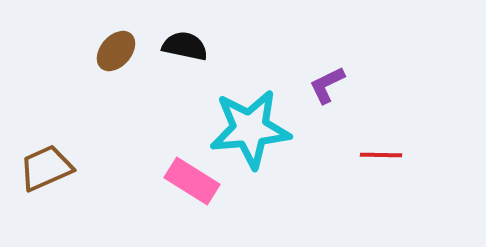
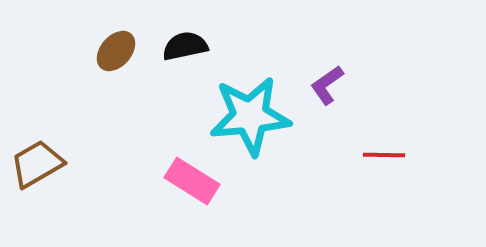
black semicircle: rotated 24 degrees counterclockwise
purple L-shape: rotated 9 degrees counterclockwise
cyan star: moved 13 px up
red line: moved 3 px right
brown trapezoid: moved 9 px left, 4 px up; rotated 6 degrees counterclockwise
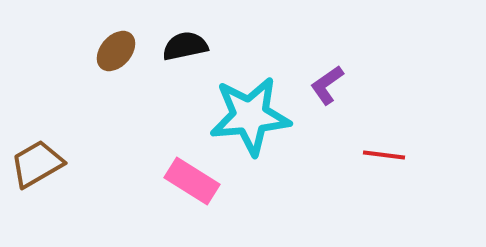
red line: rotated 6 degrees clockwise
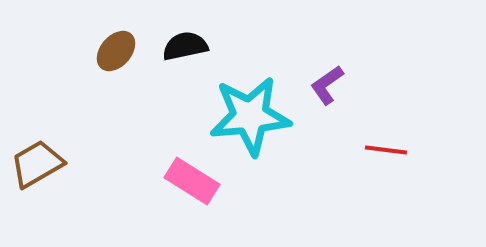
red line: moved 2 px right, 5 px up
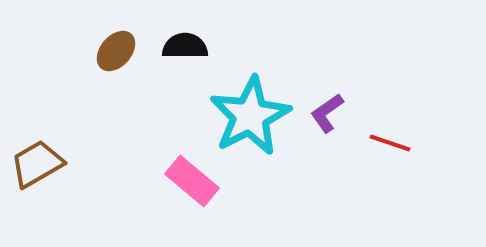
black semicircle: rotated 12 degrees clockwise
purple L-shape: moved 28 px down
cyan star: rotated 22 degrees counterclockwise
red line: moved 4 px right, 7 px up; rotated 12 degrees clockwise
pink rectangle: rotated 8 degrees clockwise
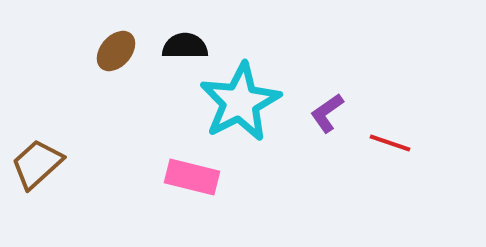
cyan star: moved 10 px left, 14 px up
brown trapezoid: rotated 12 degrees counterclockwise
pink rectangle: moved 4 px up; rotated 26 degrees counterclockwise
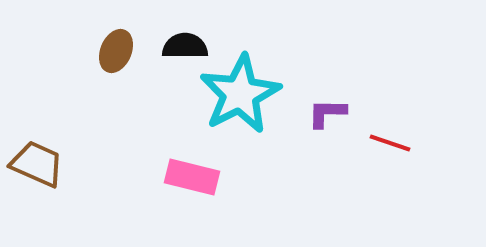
brown ellipse: rotated 18 degrees counterclockwise
cyan star: moved 8 px up
purple L-shape: rotated 36 degrees clockwise
brown trapezoid: rotated 66 degrees clockwise
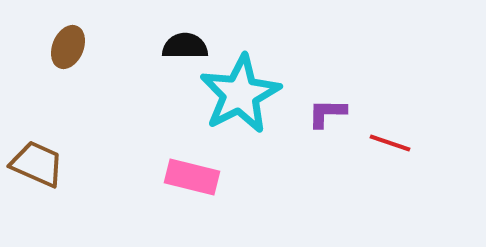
brown ellipse: moved 48 px left, 4 px up
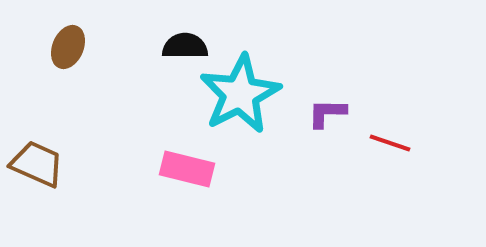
pink rectangle: moved 5 px left, 8 px up
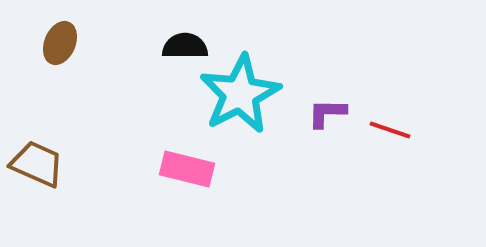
brown ellipse: moved 8 px left, 4 px up
red line: moved 13 px up
